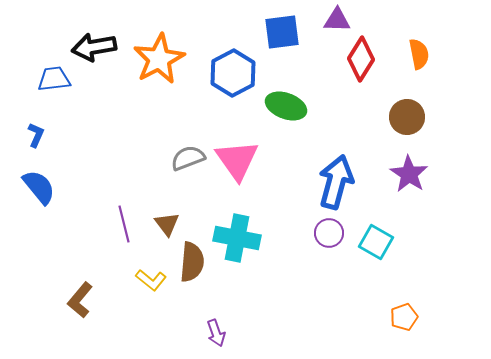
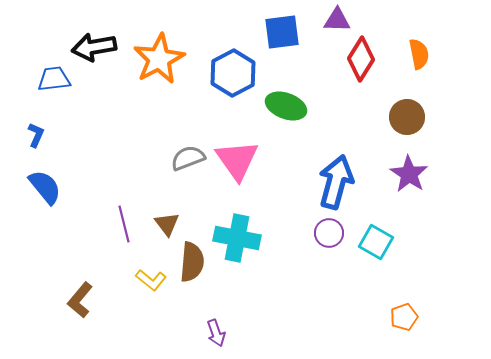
blue semicircle: moved 6 px right
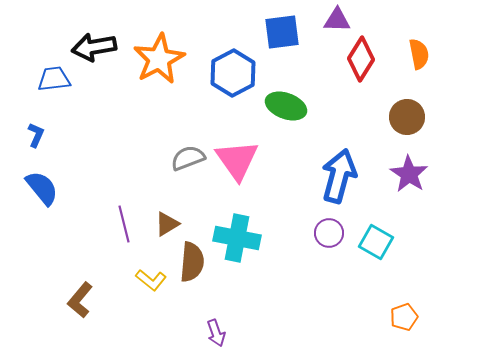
blue arrow: moved 3 px right, 6 px up
blue semicircle: moved 3 px left, 1 px down
brown triangle: rotated 36 degrees clockwise
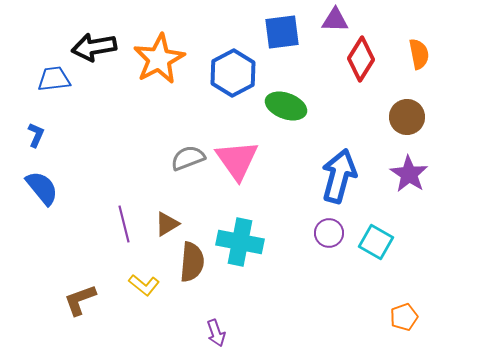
purple triangle: moved 2 px left
cyan cross: moved 3 px right, 4 px down
yellow L-shape: moved 7 px left, 5 px down
brown L-shape: rotated 30 degrees clockwise
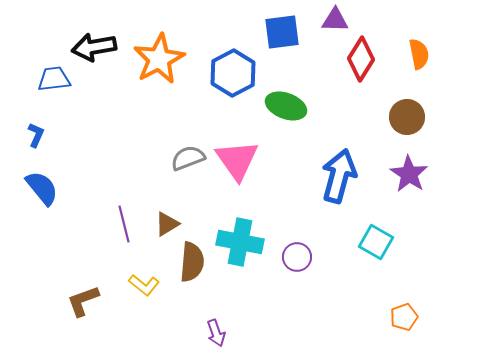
purple circle: moved 32 px left, 24 px down
brown L-shape: moved 3 px right, 1 px down
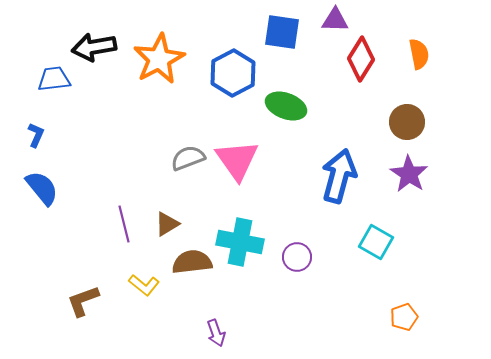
blue square: rotated 15 degrees clockwise
brown circle: moved 5 px down
brown semicircle: rotated 102 degrees counterclockwise
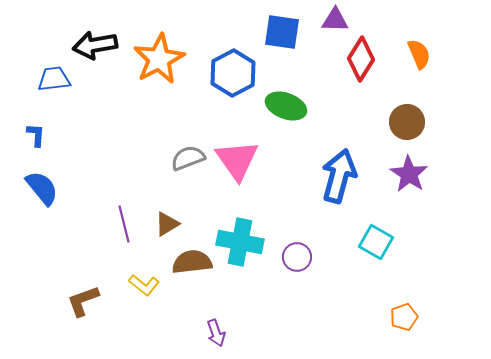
black arrow: moved 1 px right, 2 px up
orange semicircle: rotated 12 degrees counterclockwise
blue L-shape: rotated 20 degrees counterclockwise
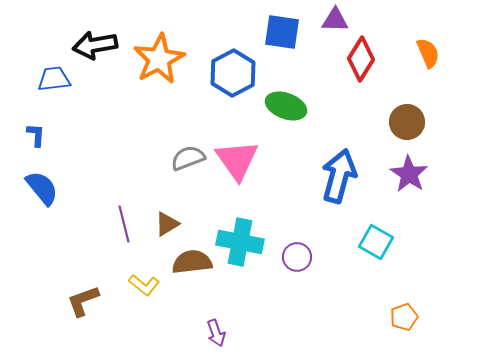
orange semicircle: moved 9 px right, 1 px up
